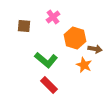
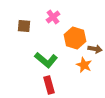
red rectangle: rotated 30 degrees clockwise
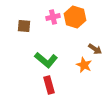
pink cross: rotated 24 degrees clockwise
orange hexagon: moved 21 px up
brown arrow: rotated 24 degrees clockwise
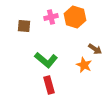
pink cross: moved 2 px left
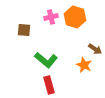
brown square: moved 4 px down
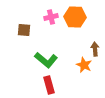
orange hexagon: rotated 15 degrees counterclockwise
brown arrow: rotated 128 degrees counterclockwise
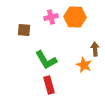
green L-shape: rotated 20 degrees clockwise
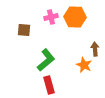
green L-shape: rotated 100 degrees counterclockwise
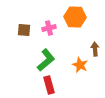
pink cross: moved 2 px left, 11 px down
orange star: moved 4 px left
